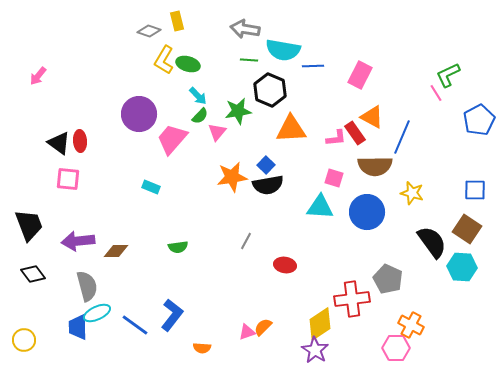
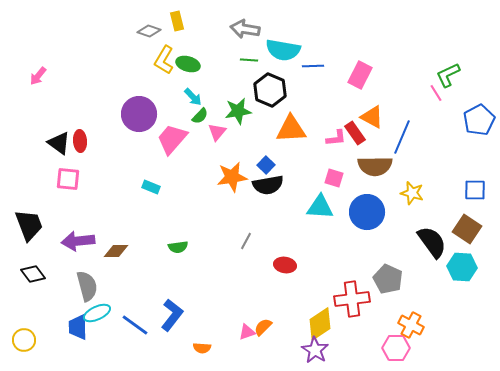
cyan arrow at (198, 96): moved 5 px left, 1 px down
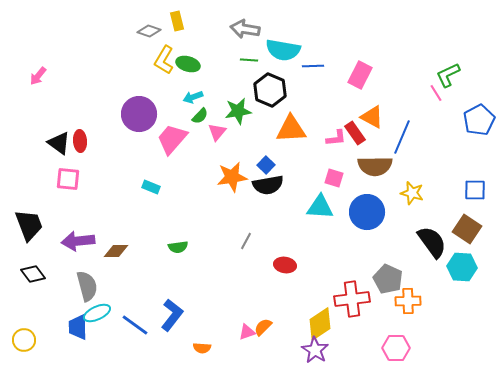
cyan arrow at (193, 97): rotated 114 degrees clockwise
orange cross at (411, 325): moved 3 px left, 24 px up; rotated 30 degrees counterclockwise
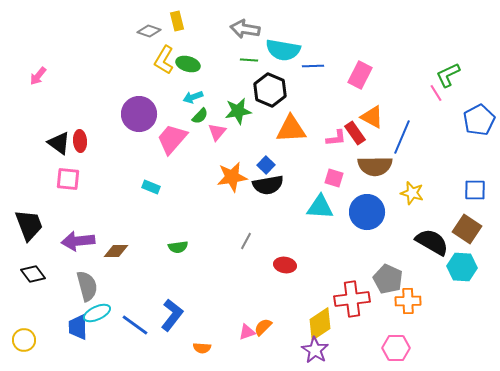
black semicircle at (432, 242): rotated 24 degrees counterclockwise
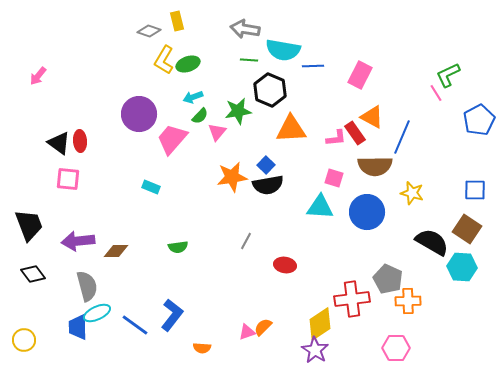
green ellipse at (188, 64): rotated 35 degrees counterclockwise
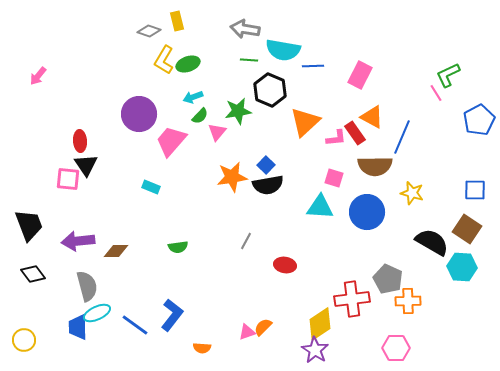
orange triangle at (291, 129): moved 14 px right, 7 px up; rotated 40 degrees counterclockwise
pink trapezoid at (172, 139): moved 1 px left, 2 px down
black triangle at (59, 143): moved 27 px right, 22 px down; rotated 20 degrees clockwise
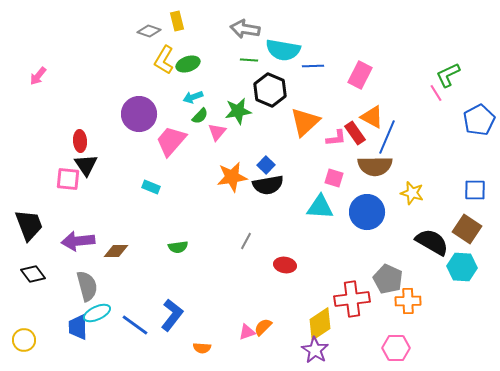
blue line at (402, 137): moved 15 px left
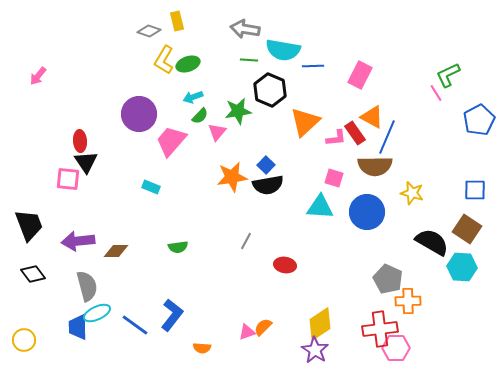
black triangle at (86, 165): moved 3 px up
red cross at (352, 299): moved 28 px right, 30 px down
